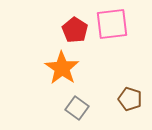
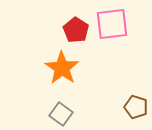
red pentagon: moved 1 px right
brown pentagon: moved 6 px right, 8 px down
gray square: moved 16 px left, 6 px down
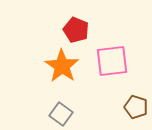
pink square: moved 37 px down
red pentagon: rotated 10 degrees counterclockwise
orange star: moved 2 px up
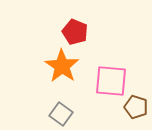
red pentagon: moved 1 px left, 2 px down
pink square: moved 1 px left, 20 px down; rotated 12 degrees clockwise
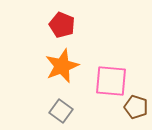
red pentagon: moved 13 px left, 7 px up
orange star: rotated 16 degrees clockwise
gray square: moved 3 px up
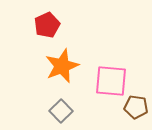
red pentagon: moved 15 px left; rotated 25 degrees clockwise
brown pentagon: rotated 10 degrees counterclockwise
gray square: rotated 10 degrees clockwise
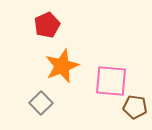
brown pentagon: moved 1 px left
gray square: moved 20 px left, 8 px up
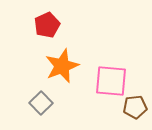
brown pentagon: rotated 15 degrees counterclockwise
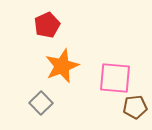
pink square: moved 4 px right, 3 px up
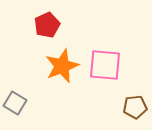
pink square: moved 10 px left, 13 px up
gray square: moved 26 px left; rotated 15 degrees counterclockwise
